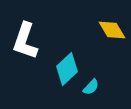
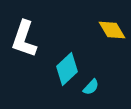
white L-shape: moved 1 px left, 2 px up
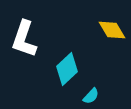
cyan semicircle: moved 9 px down
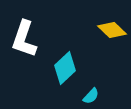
yellow diamond: rotated 16 degrees counterclockwise
cyan diamond: moved 2 px left, 1 px up
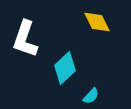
yellow diamond: moved 15 px left, 8 px up; rotated 20 degrees clockwise
white L-shape: moved 1 px right
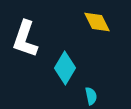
cyan diamond: rotated 16 degrees counterclockwise
cyan semicircle: rotated 54 degrees counterclockwise
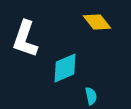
yellow diamond: rotated 12 degrees counterclockwise
cyan diamond: rotated 36 degrees clockwise
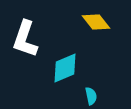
yellow diamond: moved 1 px left
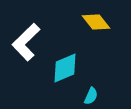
white L-shape: moved 1 px right, 3 px down; rotated 27 degrees clockwise
cyan semicircle: rotated 36 degrees clockwise
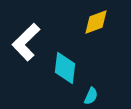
yellow diamond: rotated 72 degrees counterclockwise
cyan diamond: rotated 60 degrees counterclockwise
